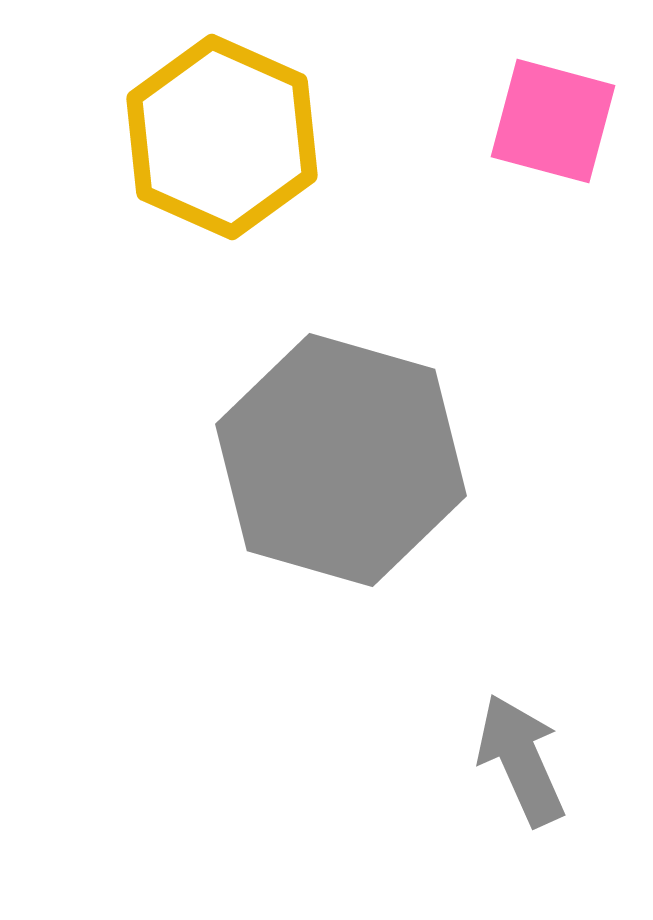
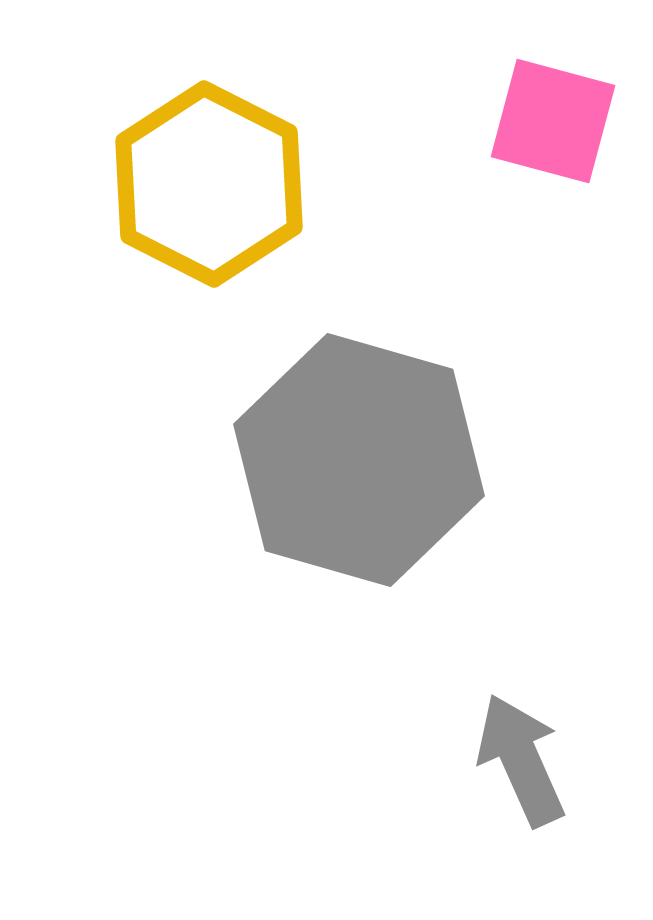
yellow hexagon: moved 13 px left, 47 px down; rotated 3 degrees clockwise
gray hexagon: moved 18 px right
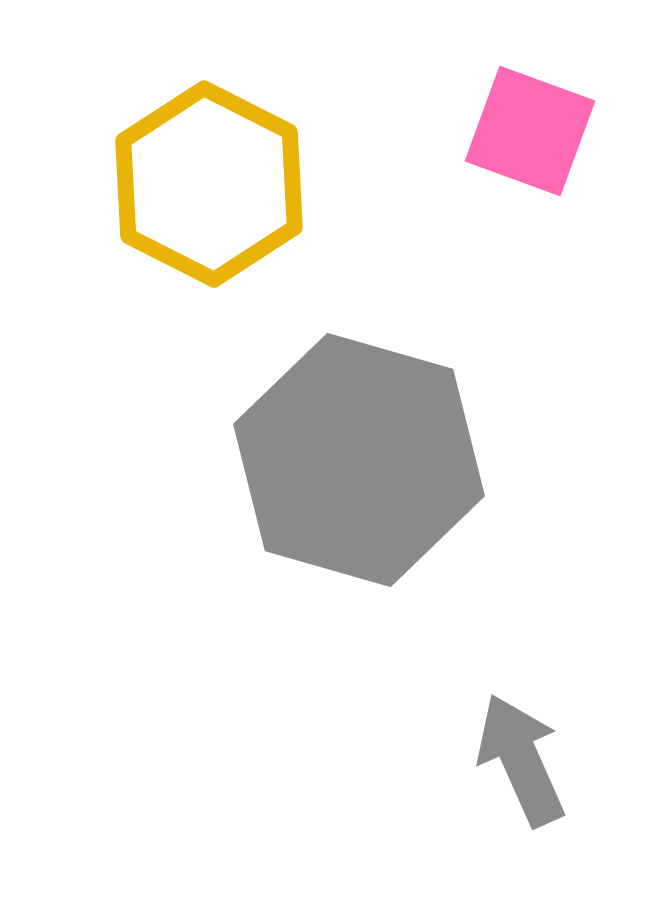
pink square: moved 23 px left, 10 px down; rotated 5 degrees clockwise
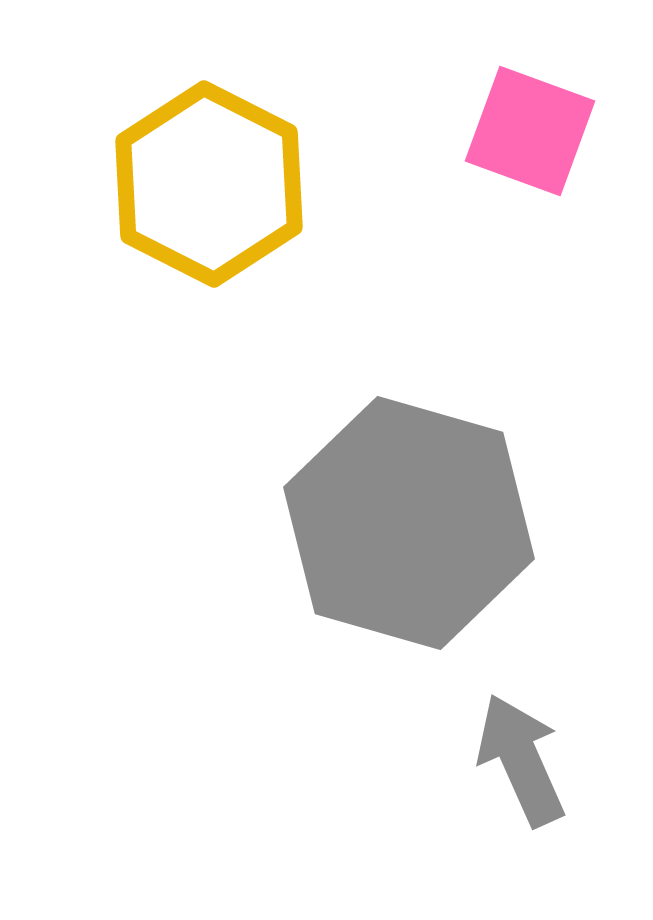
gray hexagon: moved 50 px right, 63 px down
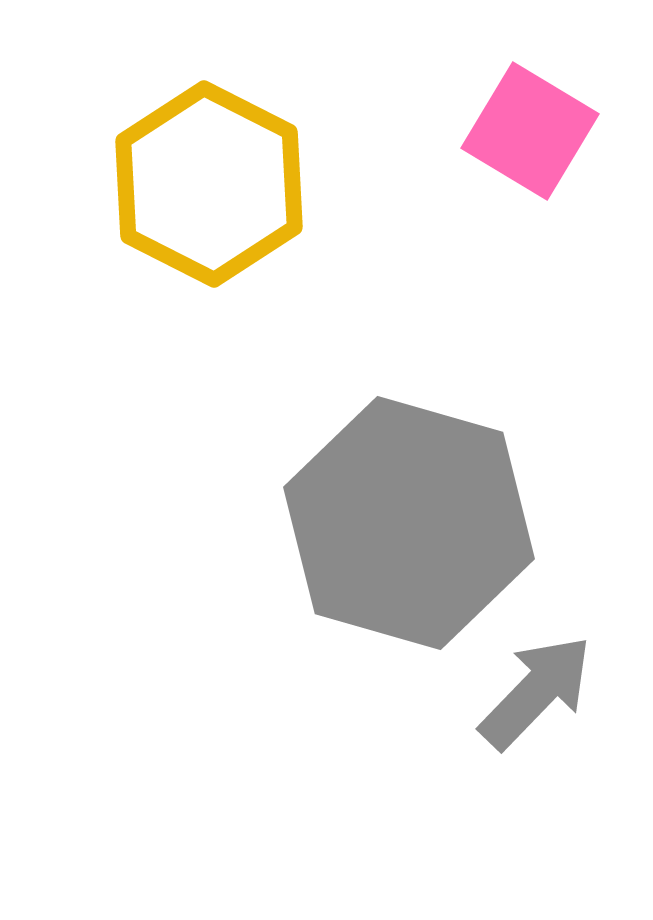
pink square: rotated 11 degrees clockwise
gray arrow: moved 15 px right, 68 px up; rotated 68 degrees clockwise
